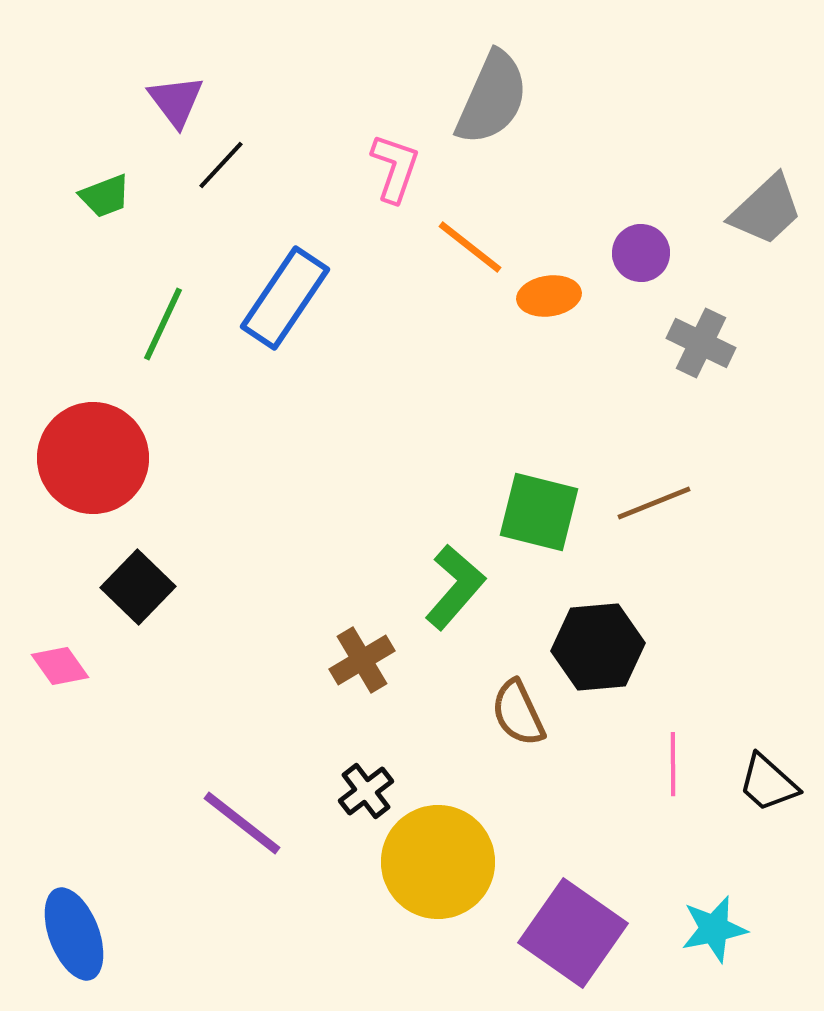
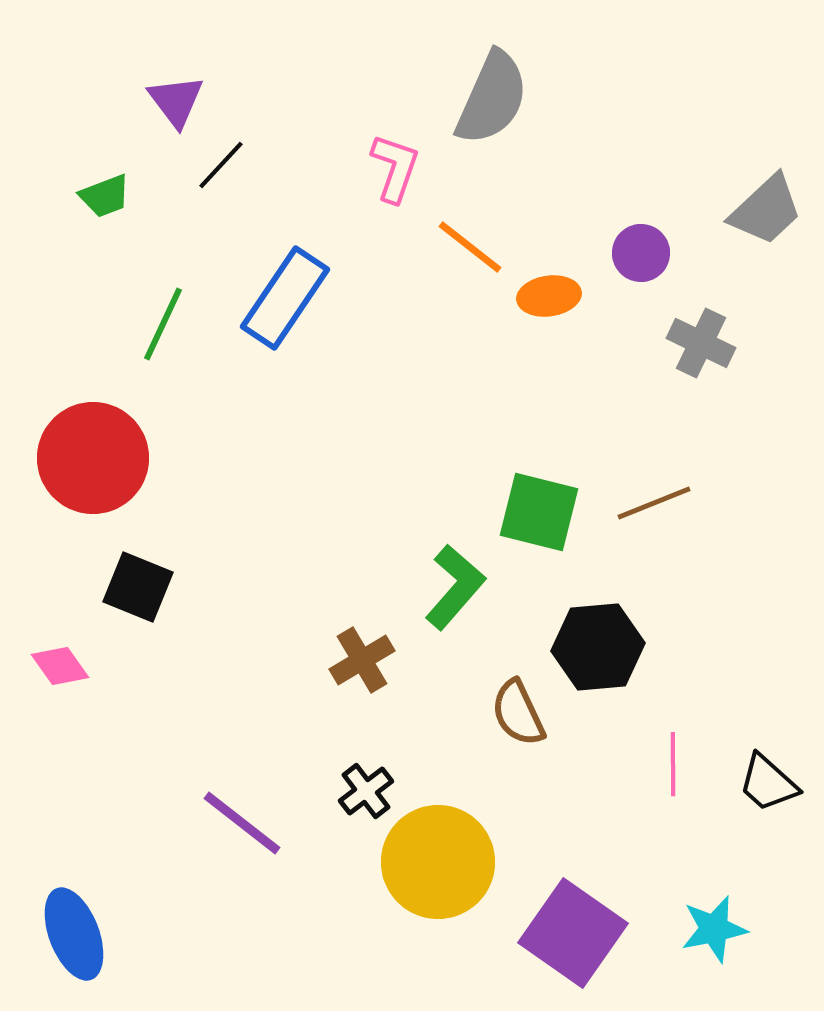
black square: rotated 22 degrees counterclockwise
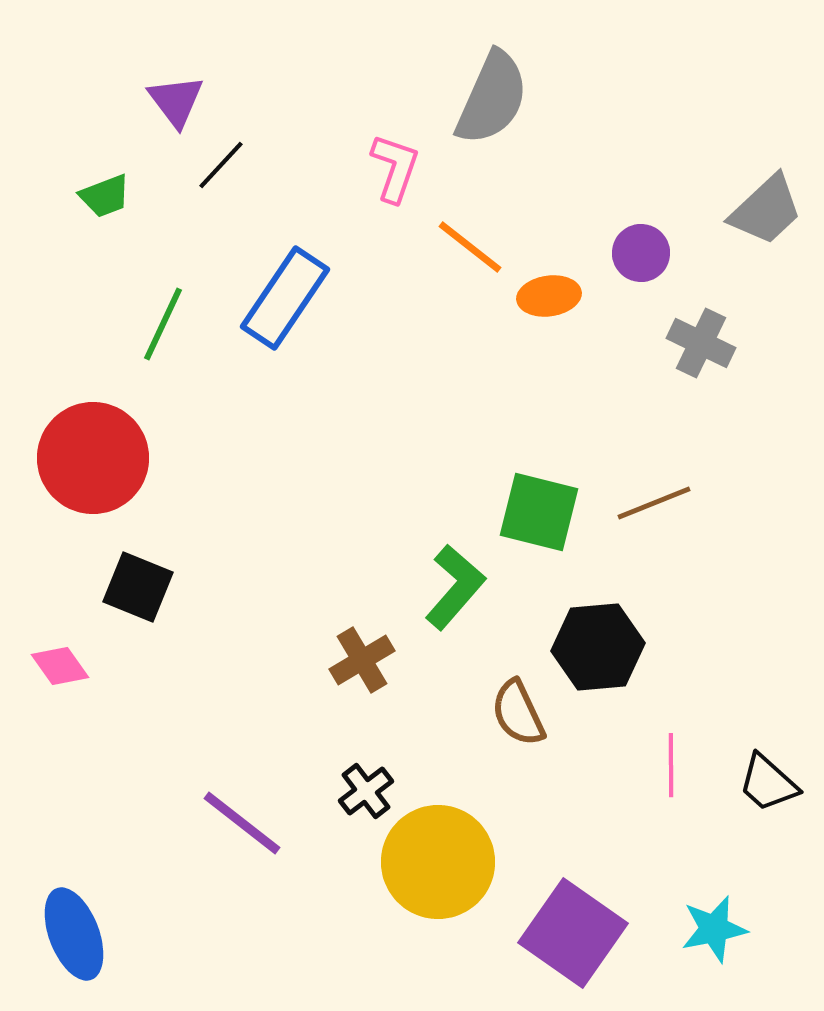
pink line: moved 2 px left, 1 px down
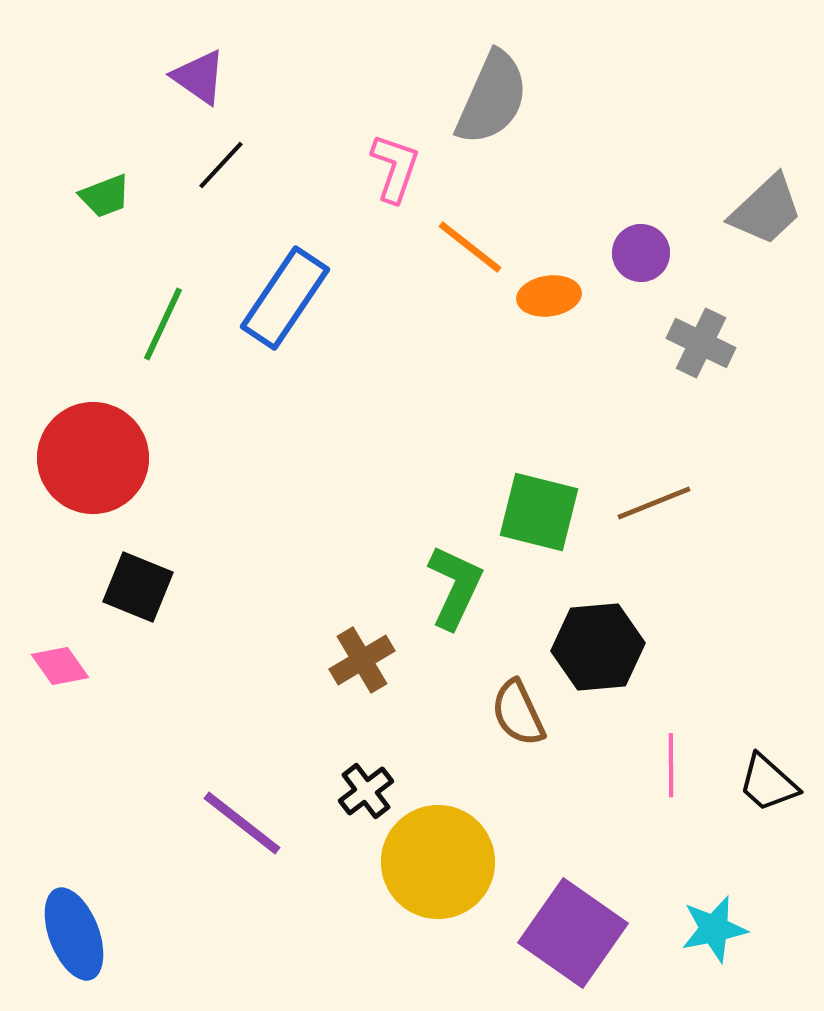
purple triangle: moved 23 px right, 24 px up; rotated 18 degrees counterclockwise
green L-shape: rotated 16 degrees counterclockwise
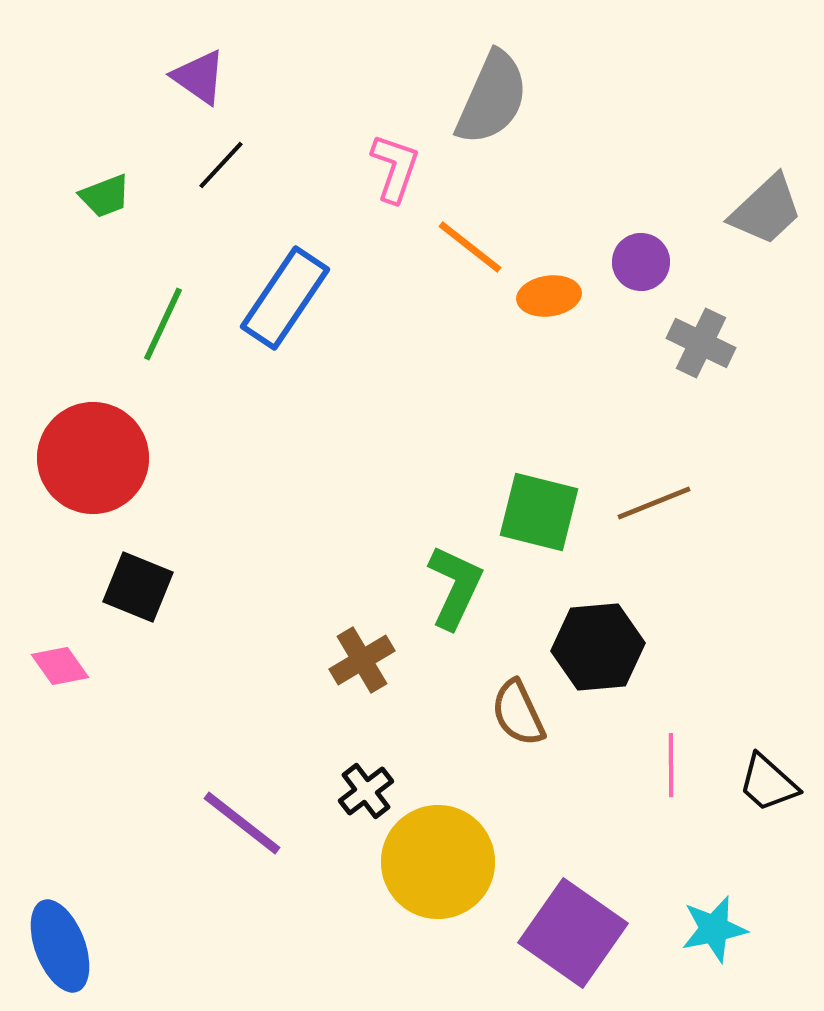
purple circle: moved 9 px down
blue ellipse: moved 14 px left, 12 px down
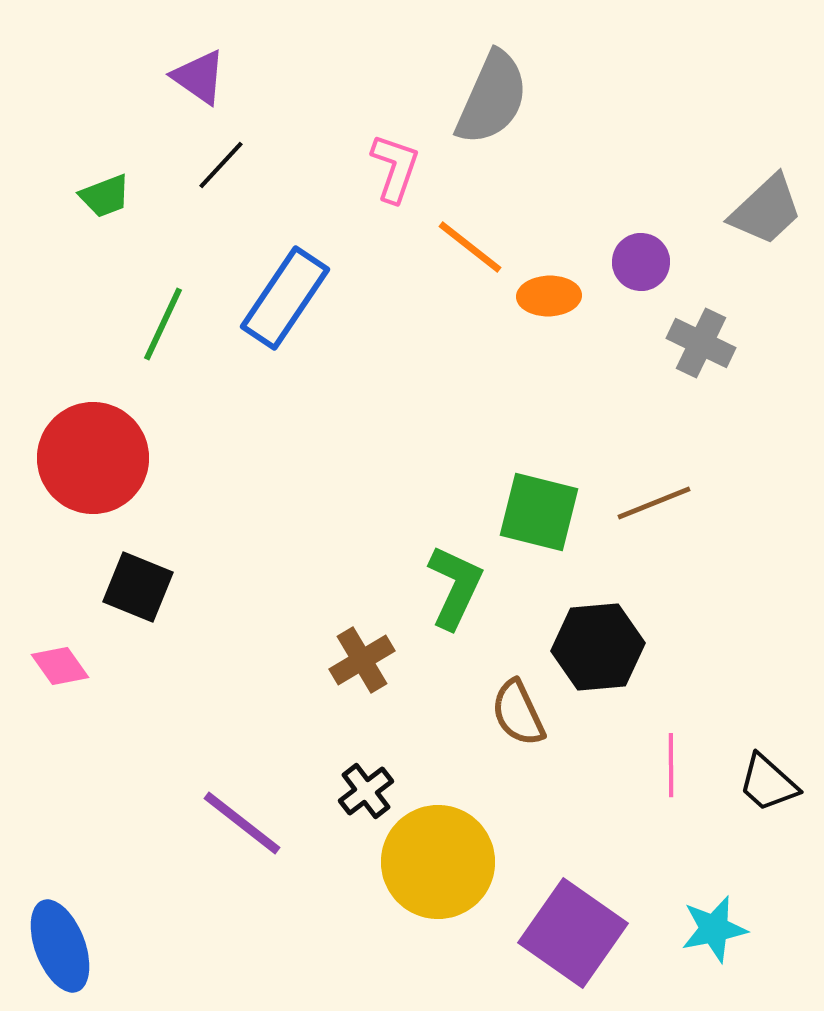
orange ellipse: rotated 6 degrees clockwise
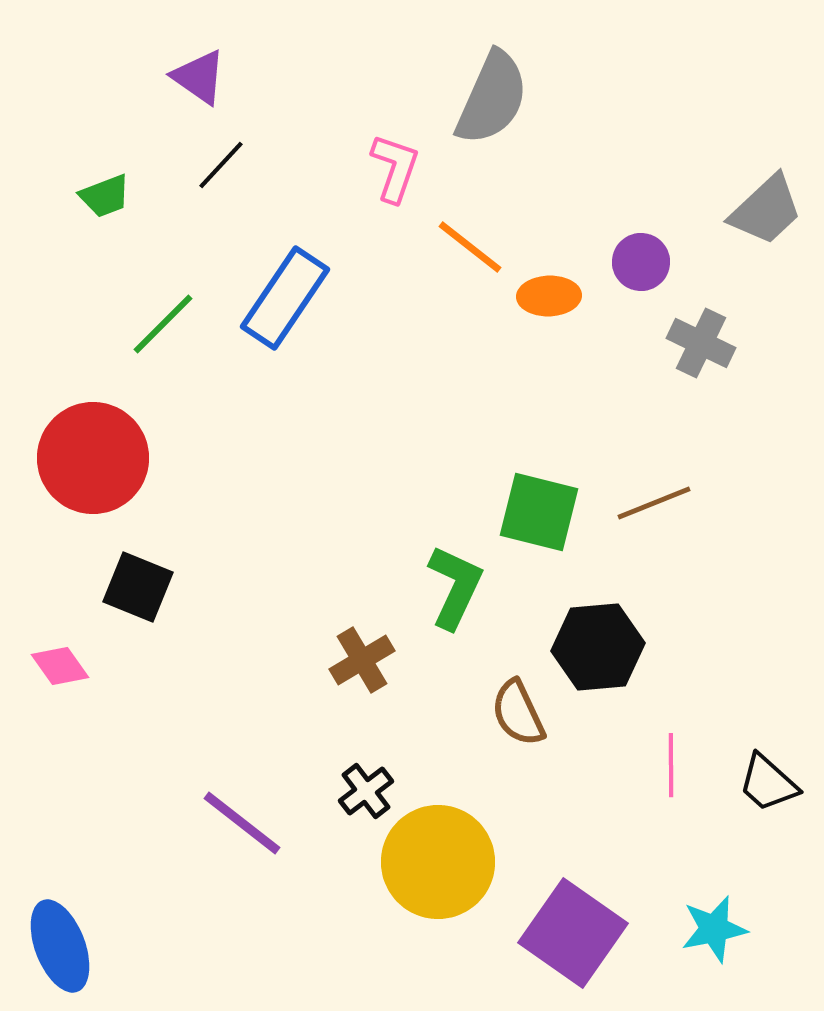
green line: rotated 20 degrees clockwise
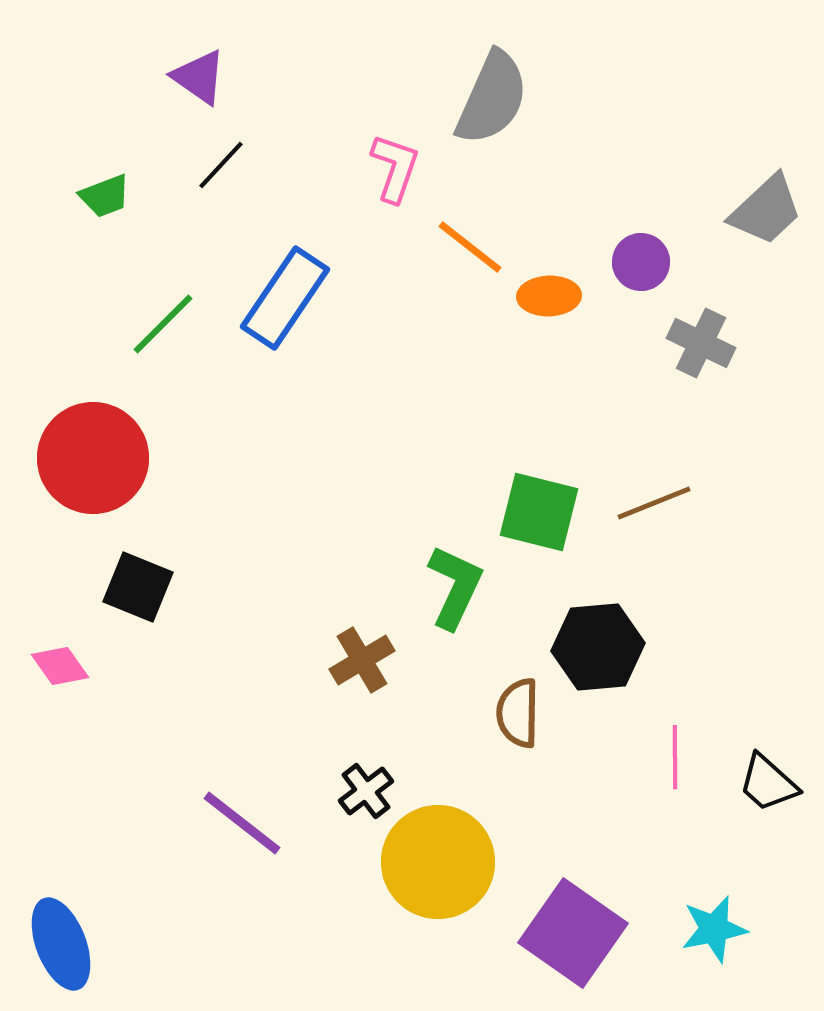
brown semicircle: rotated 26 degrees clockwise
pink line: moved 4 px right, 8 px up
blue ellipse: moved 1 px right, 2 px up
